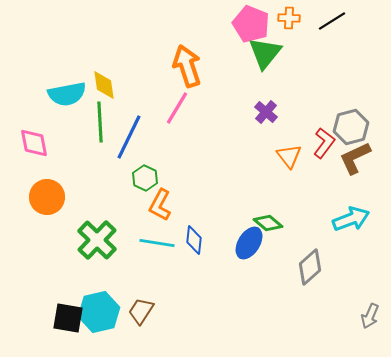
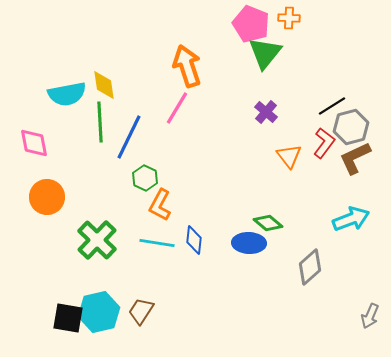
black line: moved 85 px down
blue ellipse: rotated 60 degrees clockwise
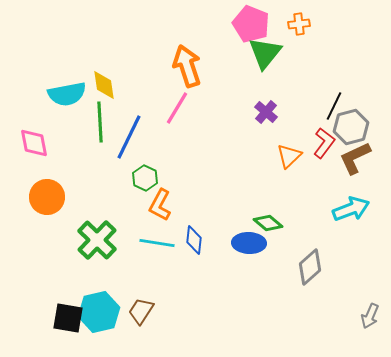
orange cross: moved 10 px right, 6 px down; rotated 10 degrees counterclockwise
black line: moved 2 px right; rotated 32 degrees counterclockwise
orange triangle: rotated 24 degrees clockwise
cyan arrow: moved 10 px up
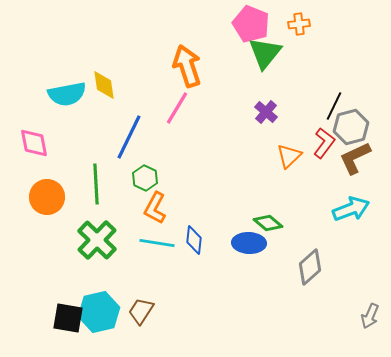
green line: moved 4 px left, 62 px down
orange L-shape: moved 5 px left, 3 px down
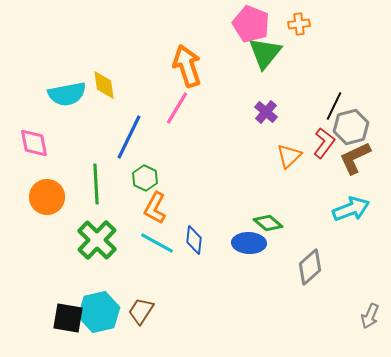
cyan line: rotated 20 degrees clockwise
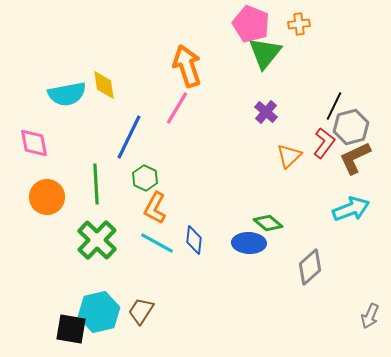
black square: moved 3 px right, 11 px down
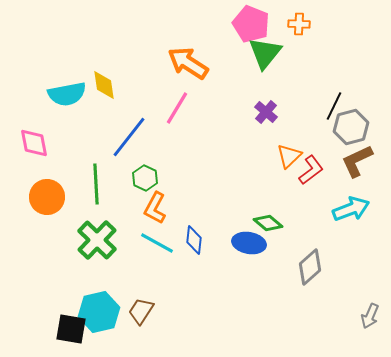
orange cross: rotated 10 degrees clockwise
orange arrow: moved 1 px right, 3 px up; rotated 39 degrees counterclockwise
blue line: rotated 12 degrees clockwise
red L-shape: moved 13 px left, 27 px down; rotated 16 degrees clockwise
brown L-shape: moved 2 px right, 3 px down
blue ellipse: rotated 8 degrees clockwise
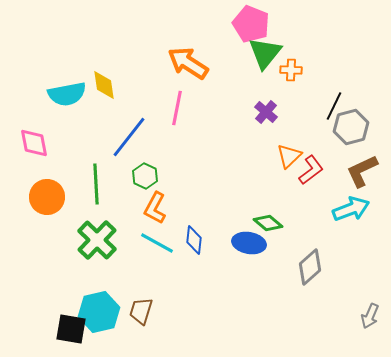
orange cross: moved 8 px left, 46 px down
pink line: rotated 20 degrees counterclockwise
brown L-shape: moved 5 px right, 10 px down
green hexagon: moved 2 px up
brown trapezoid: rotated 16 degrees counterclockwise
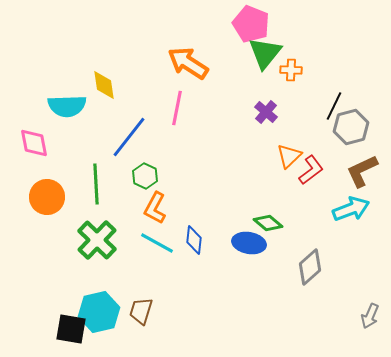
cyan semicircle: moved 12 px down; rotated 9 degrees clockwise
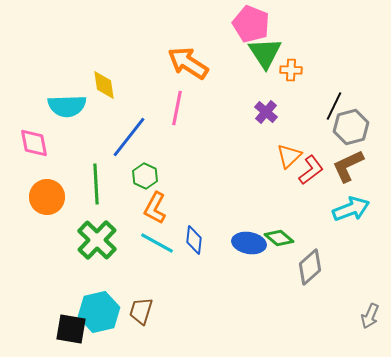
green triangle: rotated 12 degrees counterclockwise
brown L-shape: moved 14 px left, 5 px up
green diamond: moved 11 px right, 15 px down
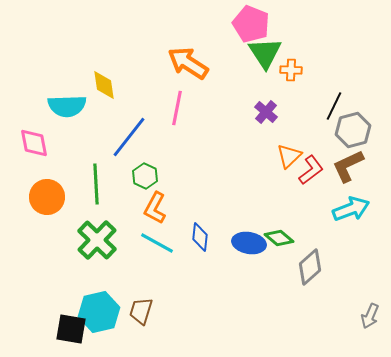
gray hexagon: moved 2 px right, 3 px down
blue diamond: moved 6 px right, 3 px up
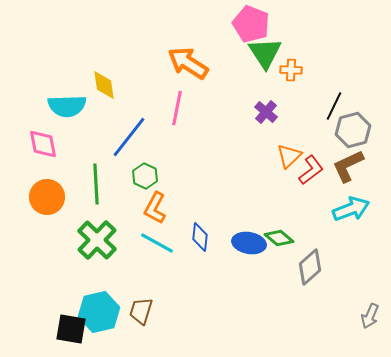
pink diamond: moved 9 px right, 1 px down
